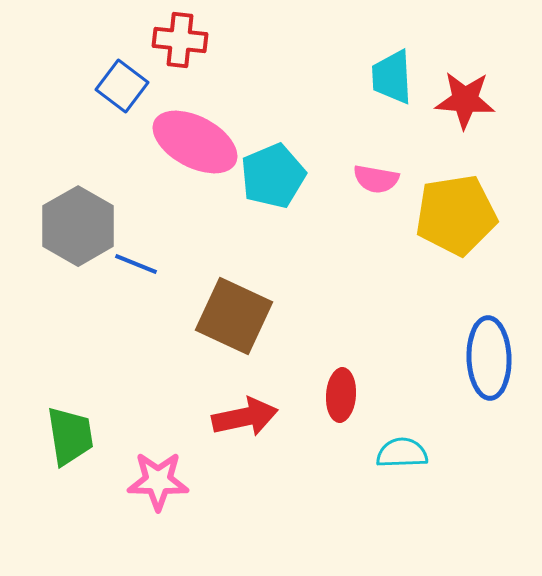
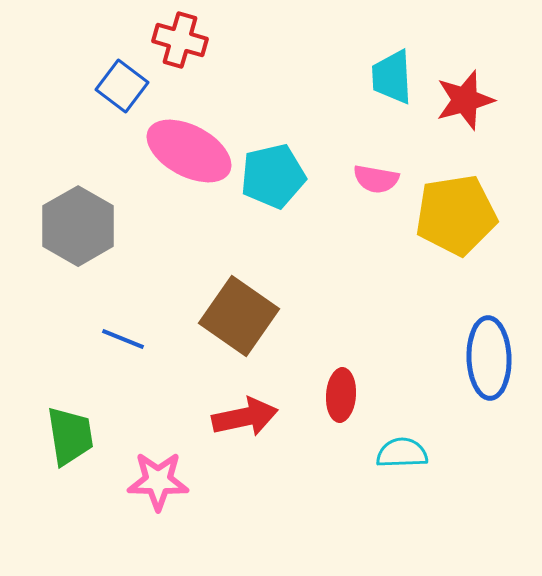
red cross: rotated 10 degrees clockwise
red star: rotated 20 degrees counterclockwise
pink ellipse: moved 6 px left, 9 px down
cyan pentagon: rotated 10 degrees clockwise
blue line: moved 13 px left, 75 px down
brown square: moved 5 px right; rotated 10 degrees clockwise
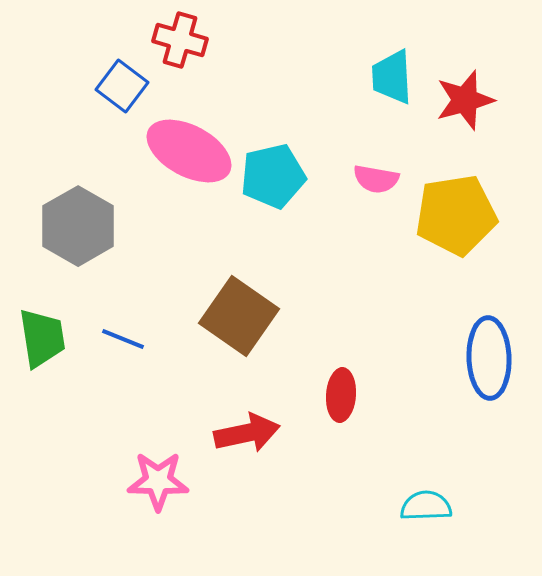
red arrow: moved 2 px right, 16 px down
green trapezoid: moved 28 px left, 98 px up
cyan semicircle: moved 24 px right, 53 px down
